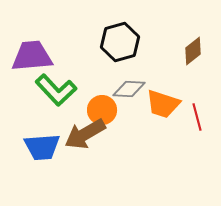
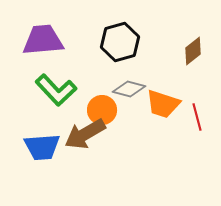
purple trapezoid: moved 11 px right, 16 px up
gray diamond: rotated 12 degrees clockwise
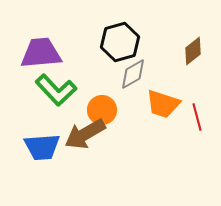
purple trapezoid: moved 2 px left, 13 px down
gray diamond: moved 4 px right, 15 px up; rotated 44 degrees counterclockwise
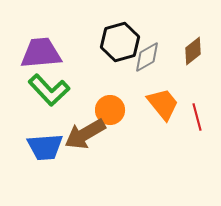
gray diamond: moved 14 px right, 17 px up
green L-shape: moved 7 px left
orange trapezoid: rotated 147 degrees counterclockwise
orange circle: moved 8 px right
blue trapezoid: moved 3 px right
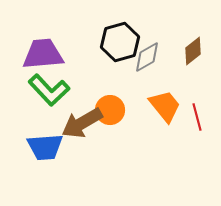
purple trapezoid: moved 2 px right, 1 px down
orange trapezoid: moved 2 px right, 2 px down
brown arrow: moved 3 px left, 11 px up
